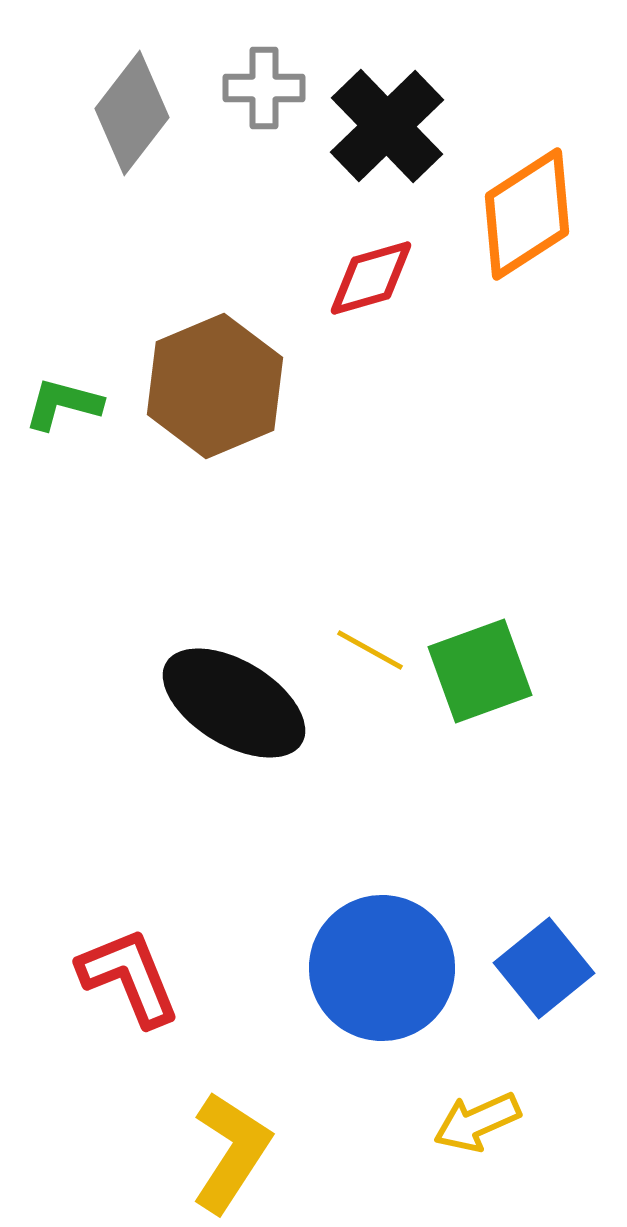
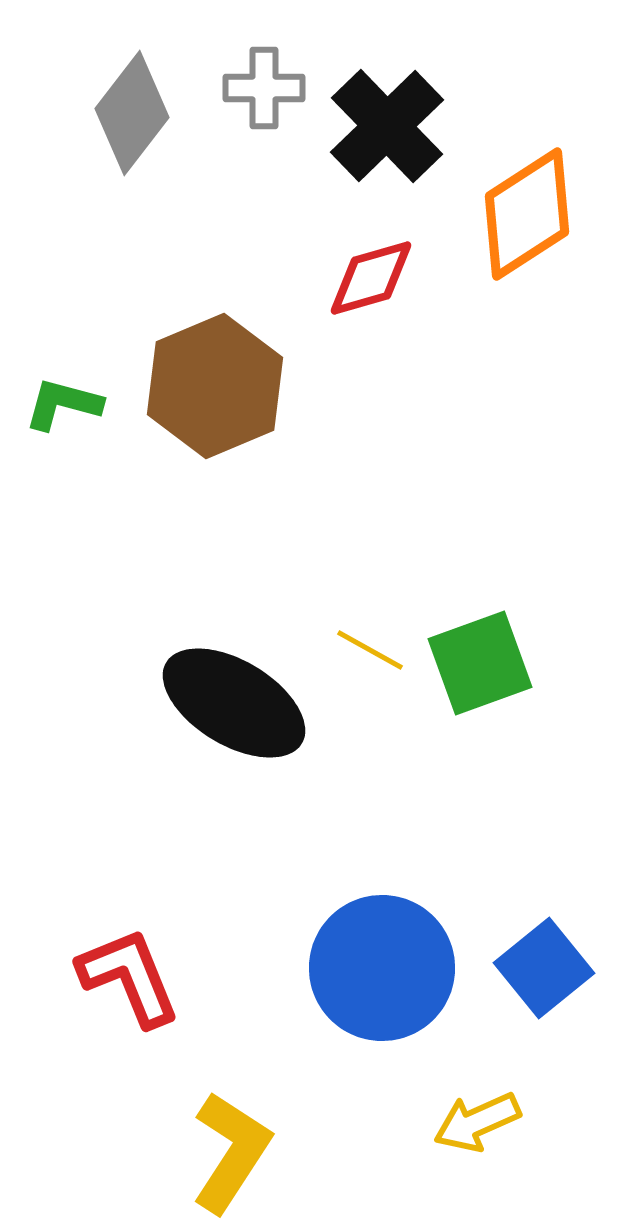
green square: moved 8 px up
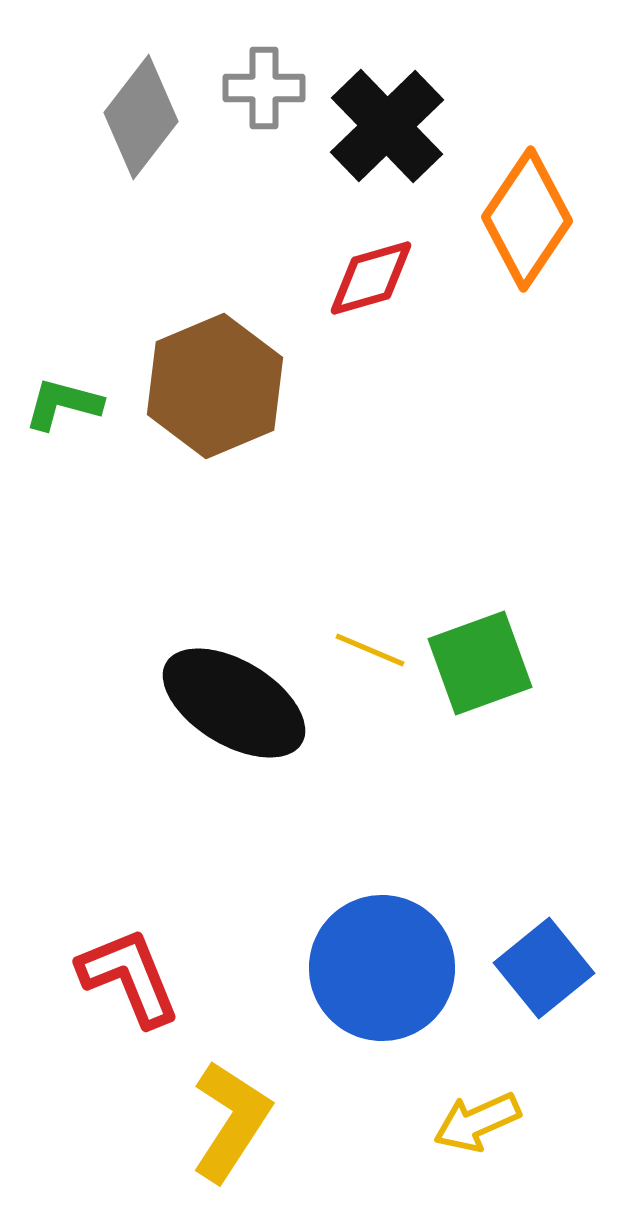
gray diamond: moved 9 px right, 4 px down
orange diamond: moved 5 px down; rotated 23 degrees counterclockwise
yellow line: rotated 6 degrees counterclockwise
yellow L-shape: moved 31 px up
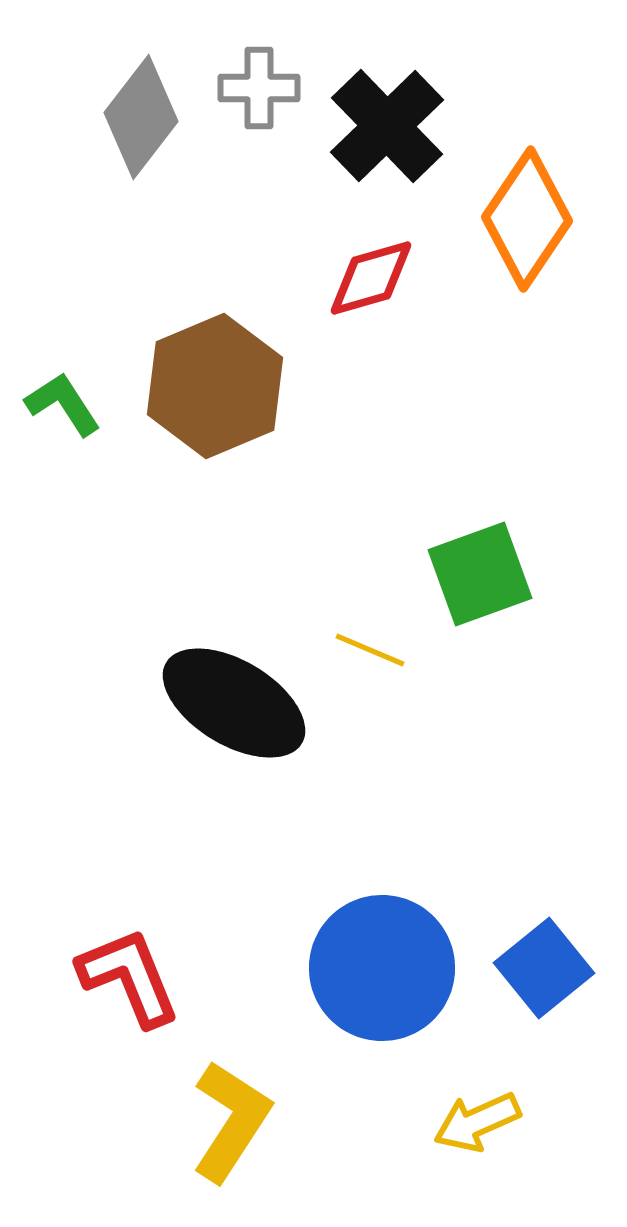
gray cross: moved 5 px left
green L-shape: rotated 42 degrees clockwise
green square: moved 89 px up
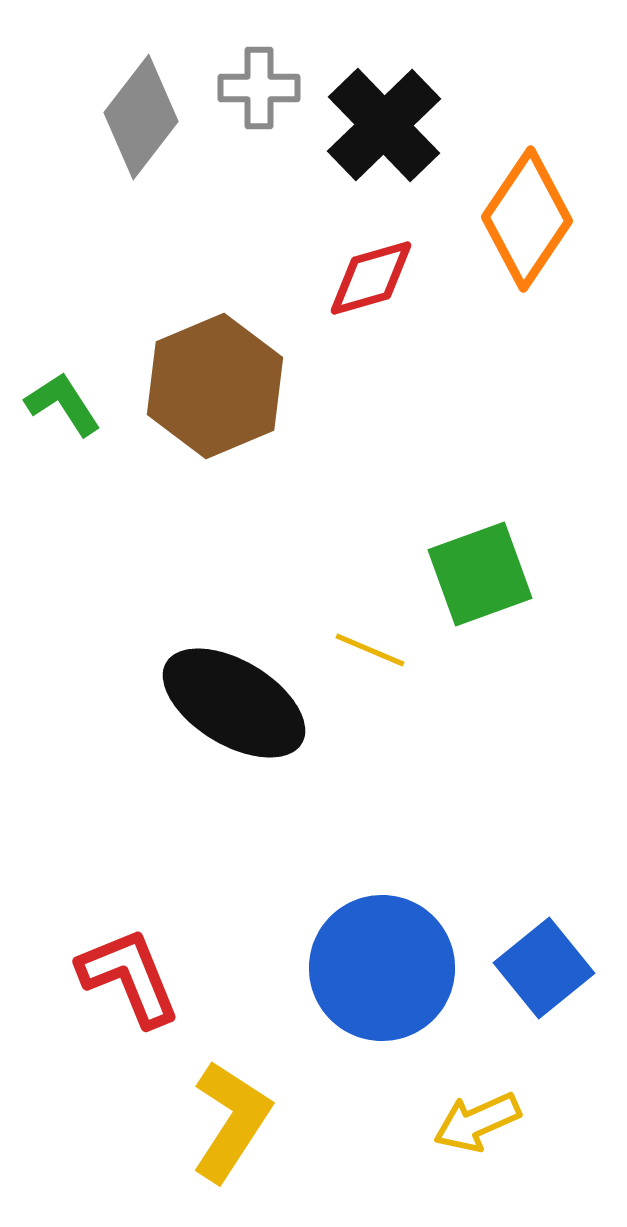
black cross: moved 3 px left, 1 px up
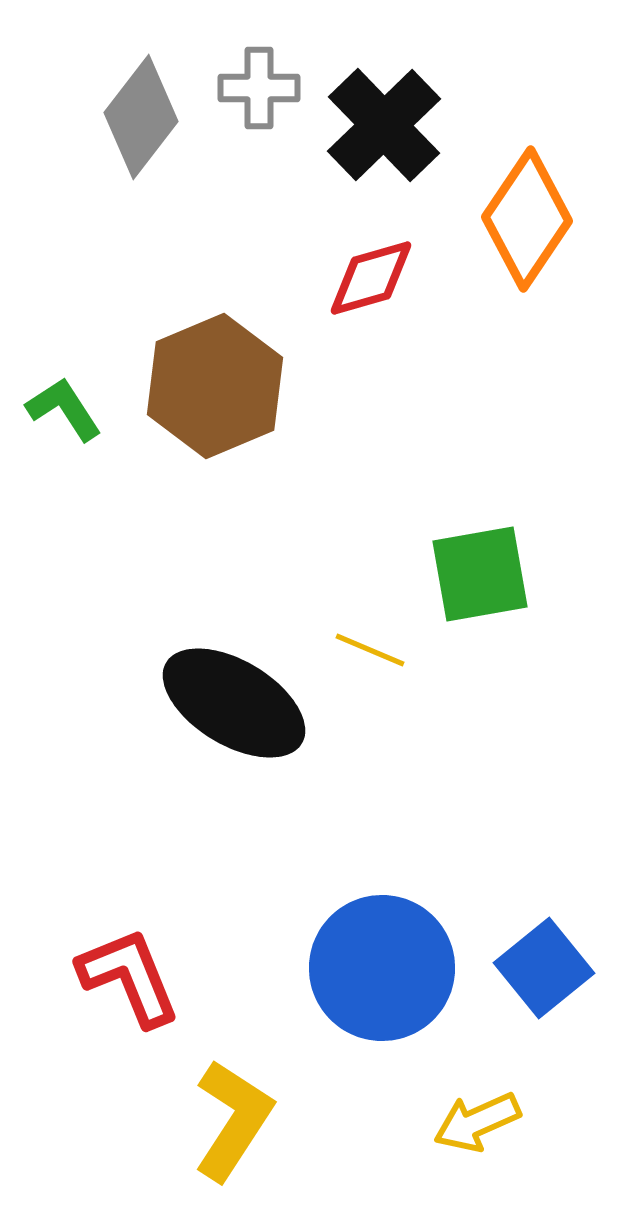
green L-shape: moved 1 px right, 5 px down
green square: rotated 10 degrees clockwise
yellow L-shape: moved 2 px right, 1 px up
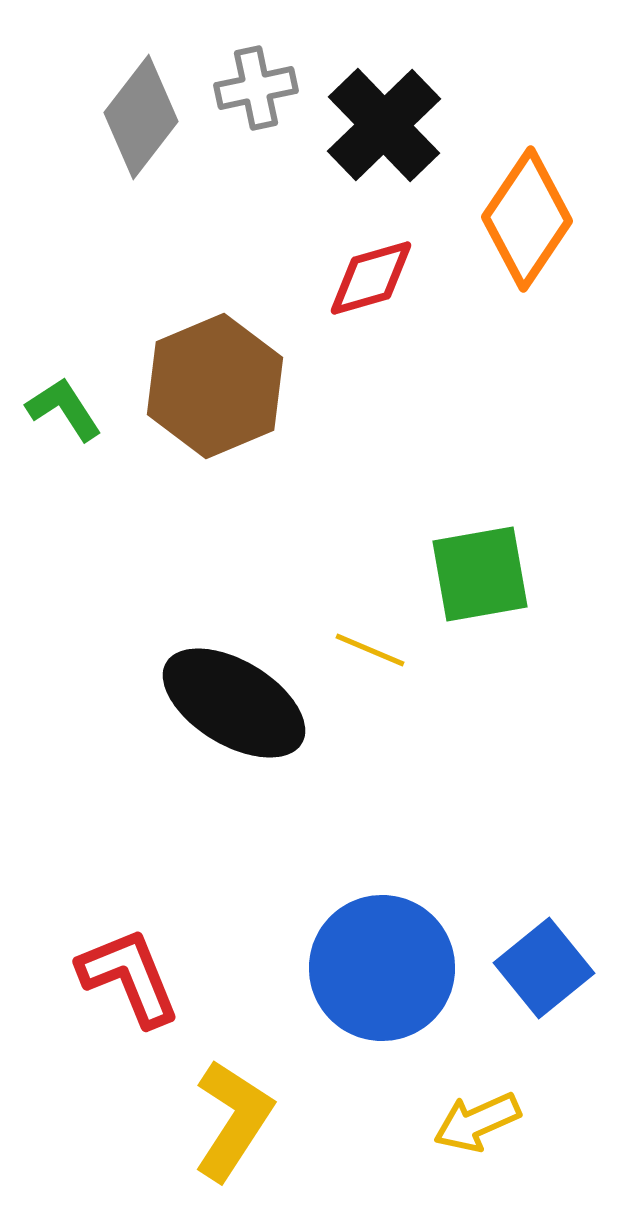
gray cross: moved 3 px left; rotated 12 degrees counterclockwise
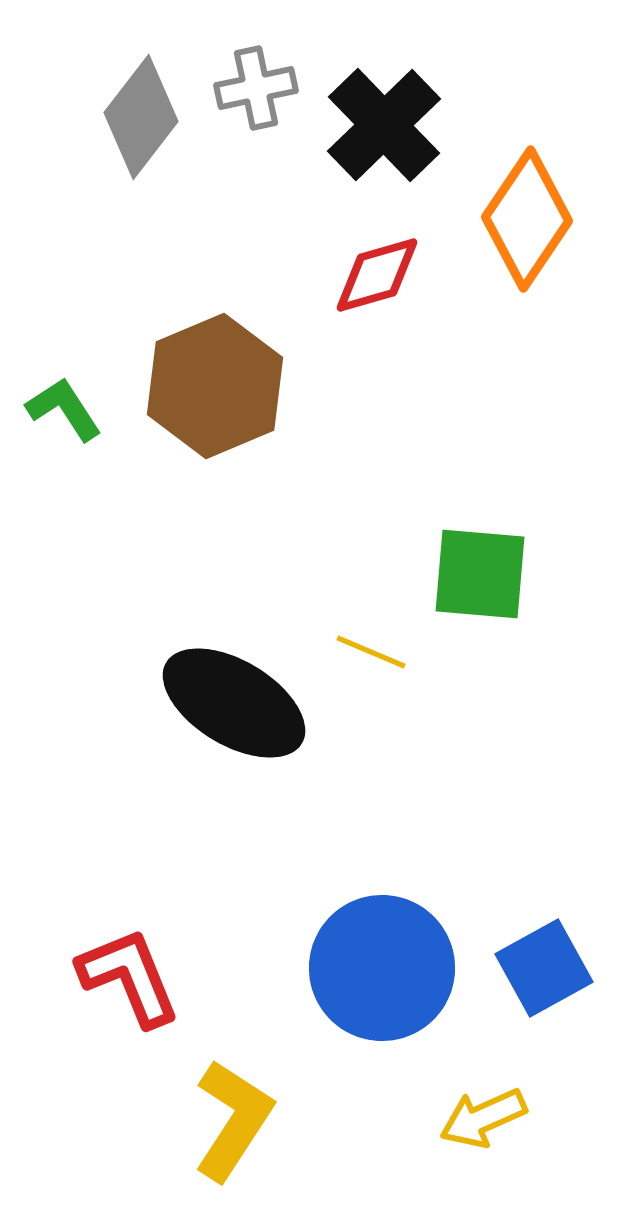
red diamond: moved 6 px right, 3 px up
green square: rotated 15 degrees clockwise
yellow line: moved 1 px right, 2 px down
blue square: rotated 10 degrees clockwise
yellow arrow: moved 6 px right, 4 px up
